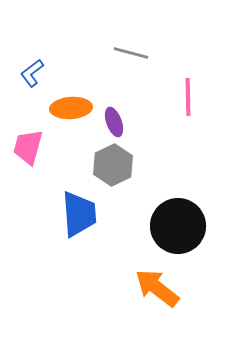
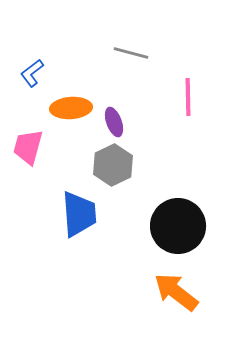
orange arrow: moved 19 px right, 4 px down
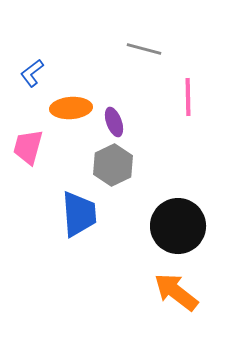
gray line: moved 13 px right, 4 px up
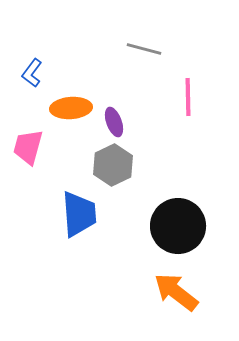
blue L-shape: rotated 16 degrees counterclockwise
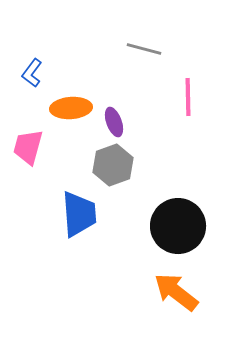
gray hexagon: rotated 6 degrees clockwise
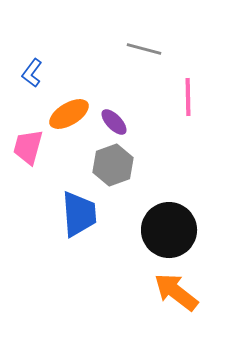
orange ellipse: moved 2 px left, 6 px down; rotated 27 degrees counterclockwise
purple ellipse: rotated 24 degrees counterclockwise
black circle: moved 9 px left, 4 px down
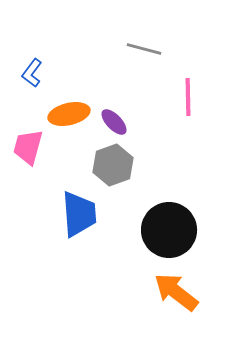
orange ellipse: rotated 18 degrees clockwise
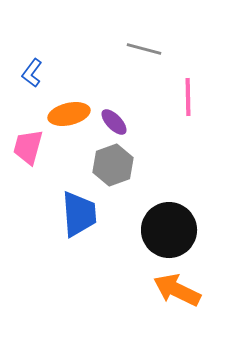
orange arrow: moved 1 px right, 2 px up; rotated 12 degrees counterclockwise
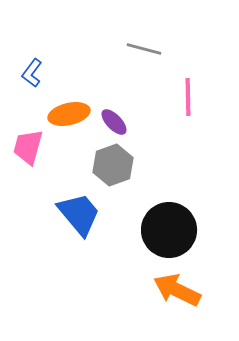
blue trapezoid: rotated 36 degrees counterclockwise
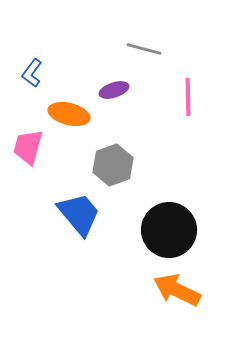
orange ellipse: rotated 27 degrees clockwise
purple ellipse: moved 32 px up; rotated 64 degrees counterclockwise
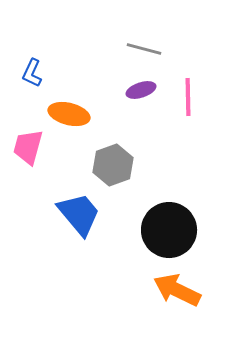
blue L-shape: rotated 12 degrees counterclockwise
purple ellipse: moved 27 px right
